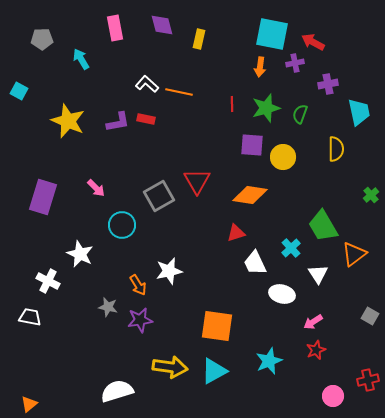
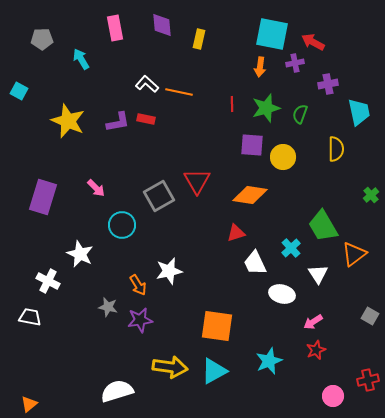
purple diamond at (162, 25): rotated 10 degrees clockwise
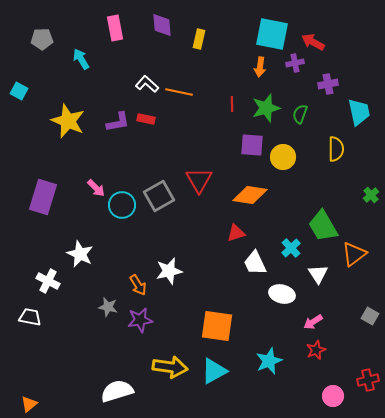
red triangle at (197, 181): moved 2 px right, 1 px up
cyan circle at (122, 225): moved 20 px up
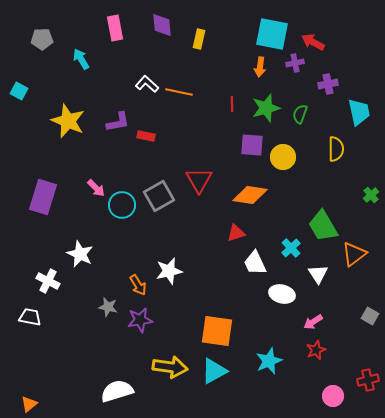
red rectangle at (146, 119): moved 17 px down
orange square at (217, 326): moved 5 px down
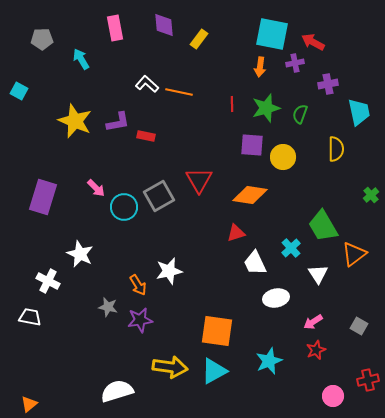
purple diamond at (162, 25): moved 2 px right
yellow rectangle at (199, 39): rotated 24 degrees clockwise
yellow star at (68, 121): moved 7 px right
cyan circle at (122, 205): moved 2 px right, 2 px down
white ellipse at (282, 294): moved 6 px left, 4 px down; rotated 25 degrees counterclockwise
gray square at (370, 316): moved 11 px left, 10 px down
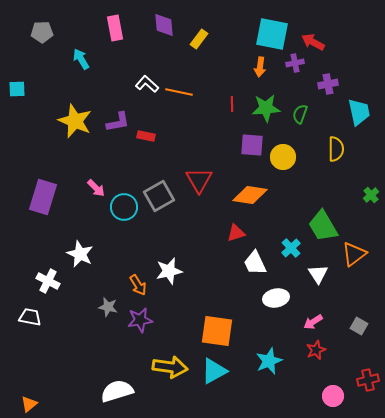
gray pentagon at (42, 39): moved 7 px up
cyan square at (19, 91): moved 2 px left, 2 px up; rotated 30 degrees counterclockwise
green star at (266, 108): rotated 12 degrees clockwise
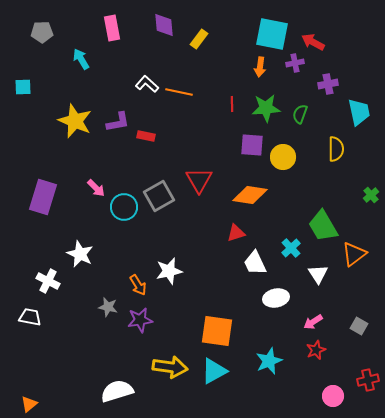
pink rectangle at (115, 28): moved 3 px left
cyan square at (17, 89): moved 6 px right, 2 px up
